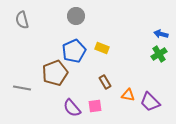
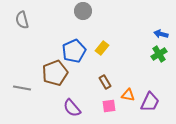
gray circle: moved 7 px right, 5 px up
yellow rectangle: rotated 72 degrees counterclockwise
purple trapezoid: rotated 110 degrees counterclockwise
pink square: moved 14 px right
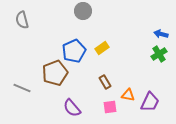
yellow rectangle: rotated 16 degrees clockwise
gray line: rotated 12 degrees clockwise
pink square: moved 1 px right, 1 px down
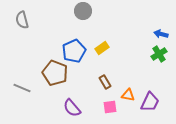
brown pentagon: rotated 30 degrees counterclockwise
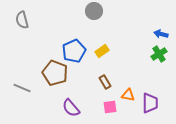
gray circle: moved 11 px right
yellow rectangle: moved 3 px down
purple trapezoid: moved 1 px down; rotated 25 degrees counterclockwise
purple semicircle: moved 1 px left
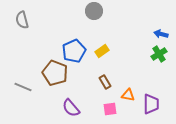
gray line: moved 1 px right, 1 px up
purple trapezoid: moved 1 px right, 1 px down
pink square: moved 2 px down
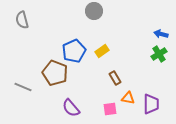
brown rectangle: moved 10 px right, 4 px up
orange triangle: moved 3 px down
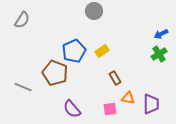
gray semicircle: rotated 132 degrees counterclockwise
blue arrow: rotated 40 degrees counterclockwise
purple semicircle: moved 1 px right, 1 px down
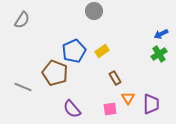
orange triangle: rotated 48 degrees clockwise
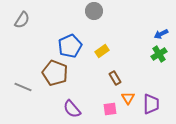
blue pentagon: moved 4 px left, 5 px up
